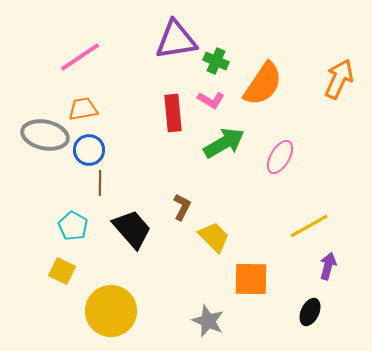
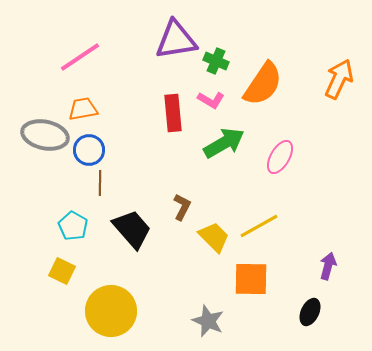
yellow line: moved 50 px left
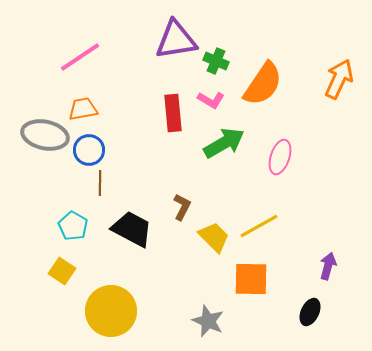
pink ellipse: rotated 12 degrees counterclockwise
black trapezoid: rotated 21 degrees counterclockwise
yellow square: rotated 8 degrees clockwise
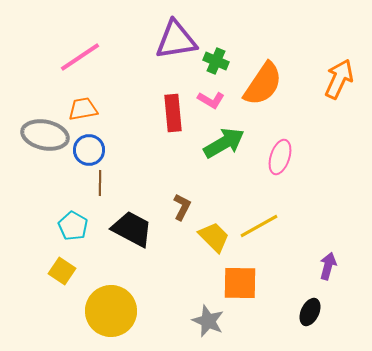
orange square: moved 11 px left, 4 px down
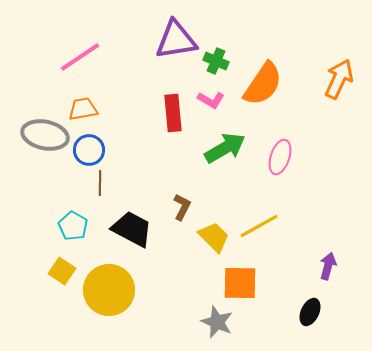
green arrow: moved 1 px right, 5 px down
yellow circle: moved 2 px left, 21 px up
gray star: moved 9 px right, 1 px down
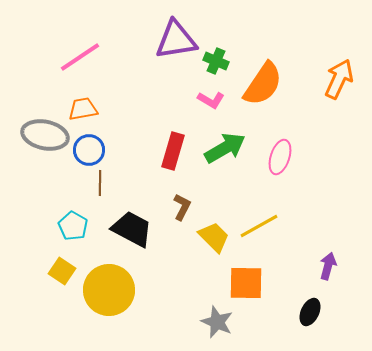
red rectangle: moved 38 px down; rotated 21 degrees clockwise
orange square: moved 6 px right
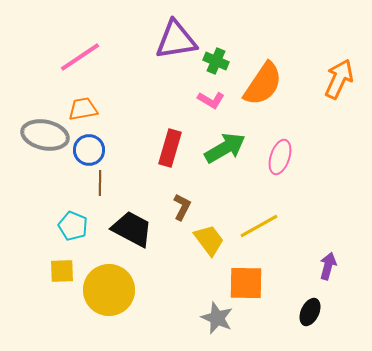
red rectangle: moved 3 px left, 3 px up
cyan pentagon: rotated 8 degrees counterclockwise
yellow trapezoid: moved 5 px left, 3 px down; rotated 8 degrees clockwise
yellow square: rotated 36 degrees counterclockwise
gray star: moved 4 px up
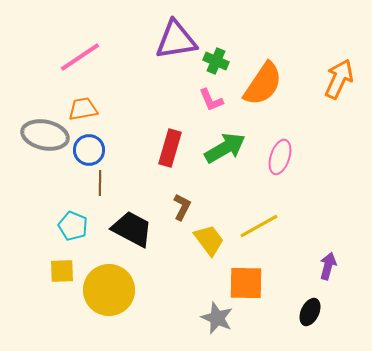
pink L-shape: rotated 36 degrees clockwise
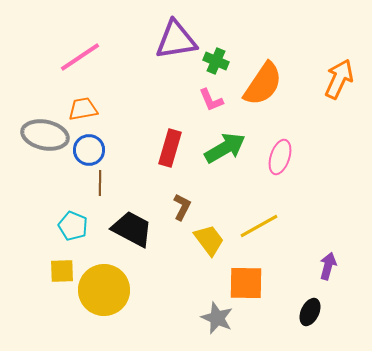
yellow circle: moved 5 px left
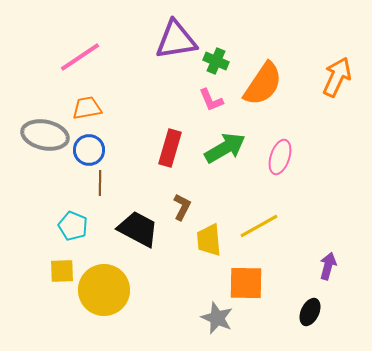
orange arrow: moved 2 px left, 2 px up
orange trapezoid: moved 4 px right, 1 px up
black trapezoid: moved 6 px right
yellow trapezoid: rotated 148 degrees counterclockwise
